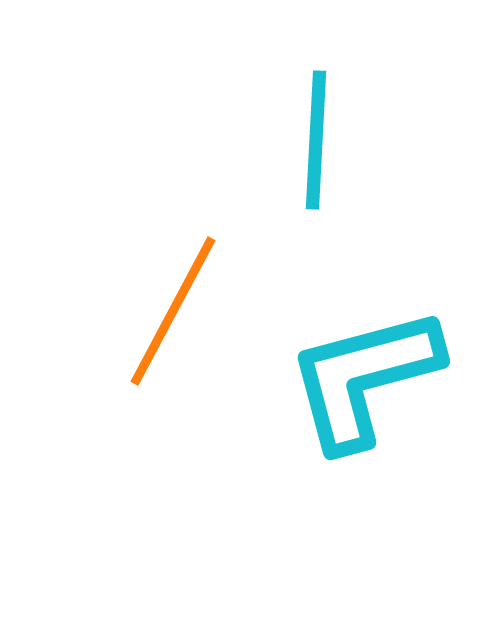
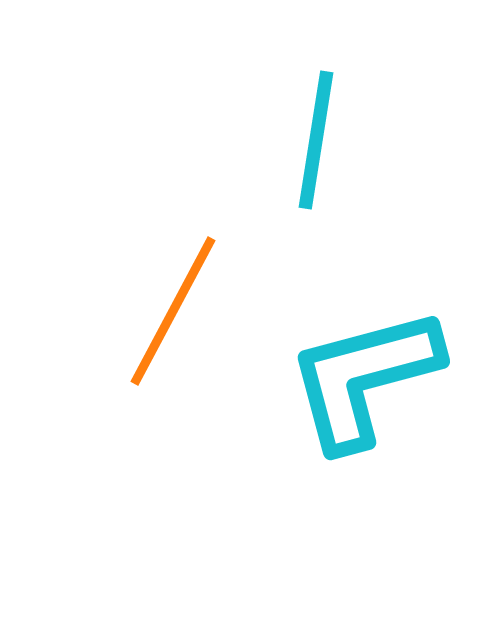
cyan line: rotated 6 degrees clockwise
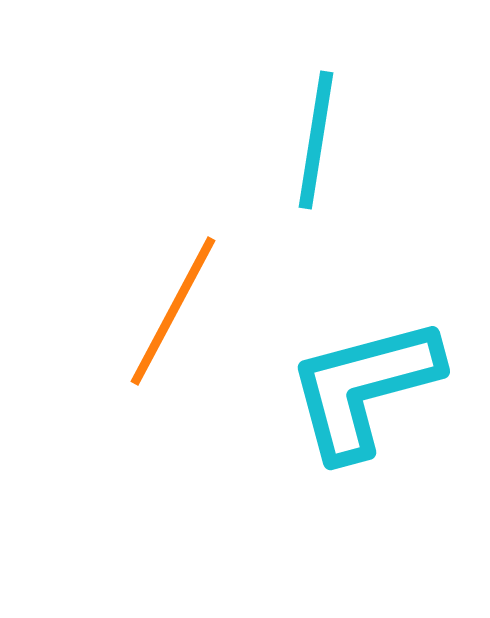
cyan L-shape: moved 10 px down
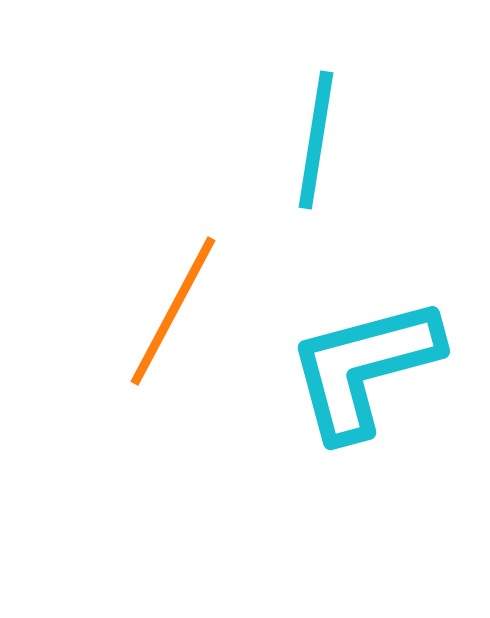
cyan L-shape: moved 20 px up
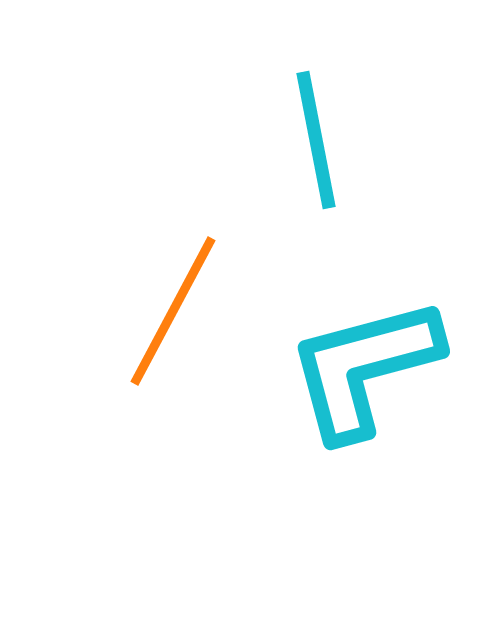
cyan line: rotated 20 degrees counterclockwise
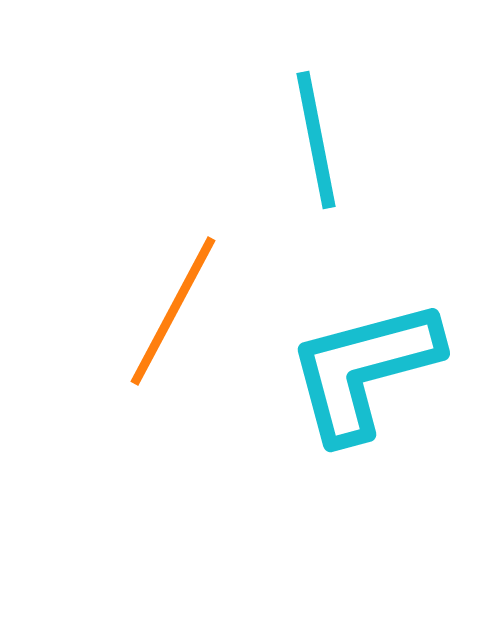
cyan L-shape: moved 2 px down
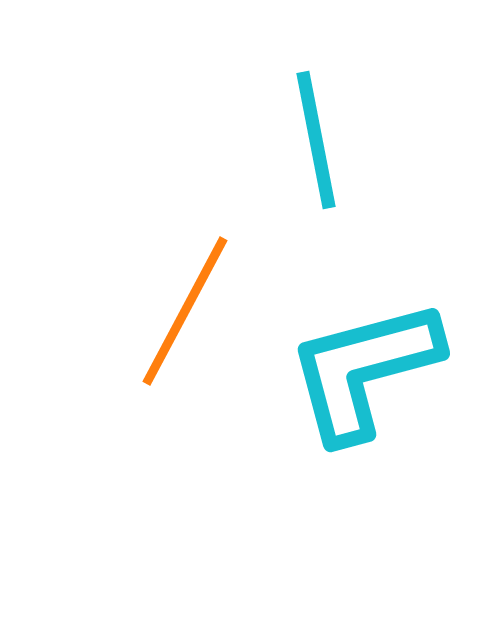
orange line: moved 12 px right
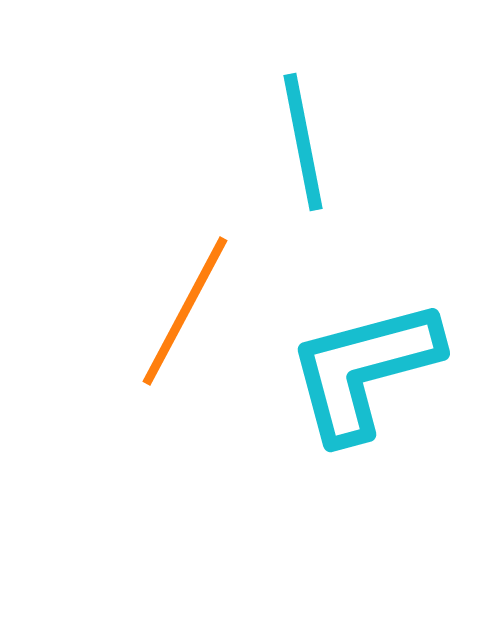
cyan line: moved 13 px left, 2 px down
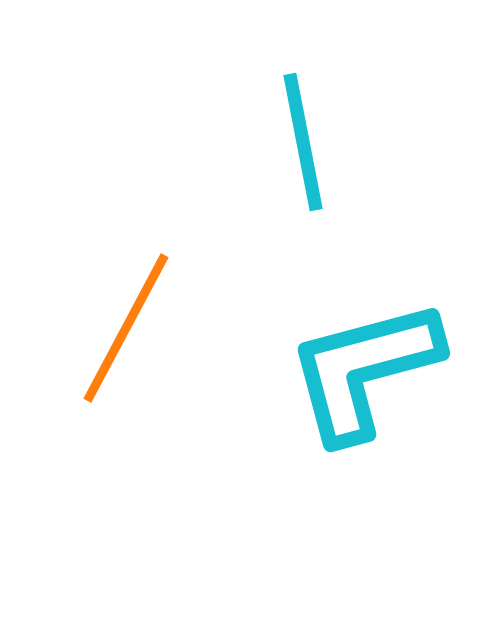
orange line: moved 59 px left, 17 px down
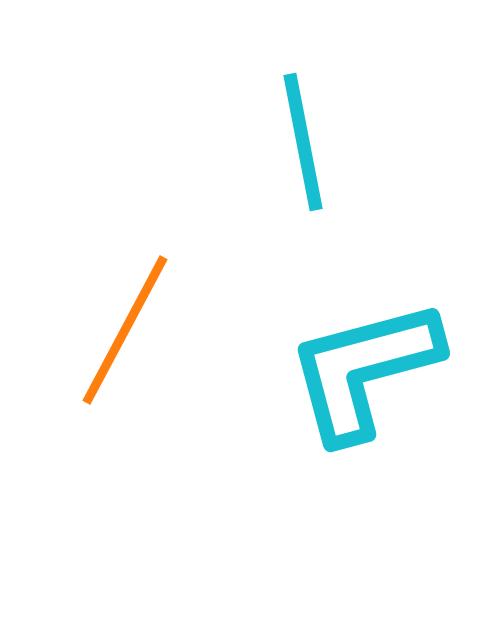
orange line: moved 1 px left, 2 px down
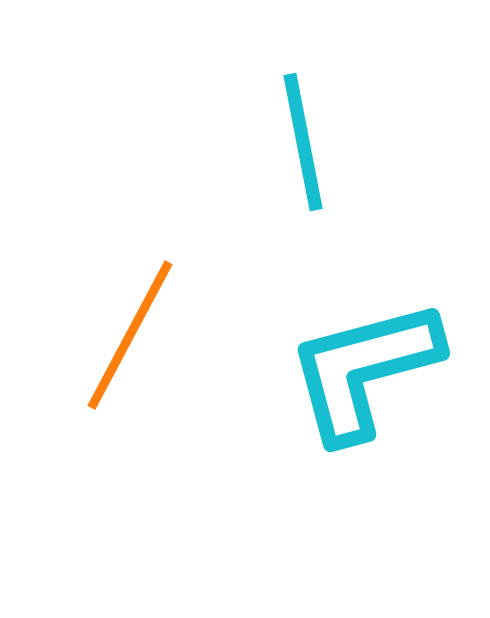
orange line: moved 5 px right, 5 px down
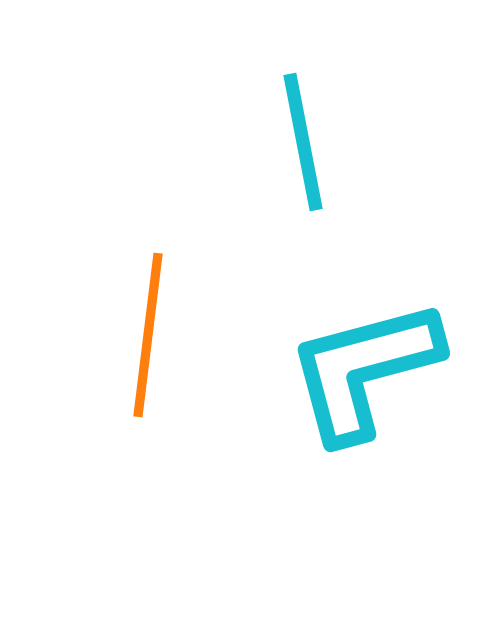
orange line: moved 18 px right; rotated 21 degrees counterclockwise
